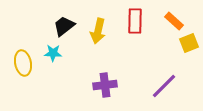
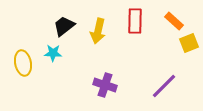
purple cross: rotated 25 degrees clockwise
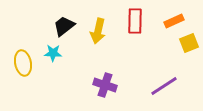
orange rectangle: rotated 66 degrees counterclockwise
purple line: rotated 12 degrees clockwise
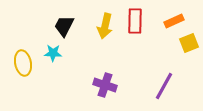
black trapezoid: rotated 25 degrees counterclockwise
yellow arrow: moved 7 px right, 5 px up
purple line: rotated 28 degrees counterclockwise
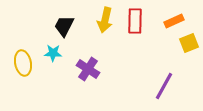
yellow arrow: moved 6 px up
purple cross: moved 17 px left, 16 px up; rotated 15 degrees clockwise
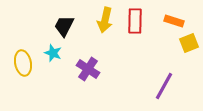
orange rectangle: rotated 42 degrees clockwise
cyan star: rotated 18 degrees clockwise
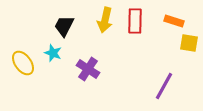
yellow square: rotated 30 degrees clockwise
yellow ellipse: rotated 25 degrees counterclockwise
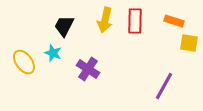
yellow ellipse: moved 1 px right, 1 px up
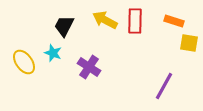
yellow arrow: rotated 105 degrees clockwise
purple cross: moved 1 px right, 2 px up
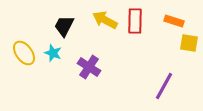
yellow ellipse: moved 9 px up
